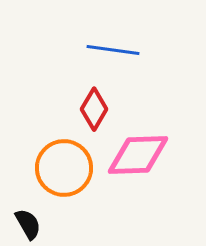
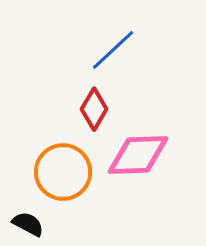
blue line: rotated 51 degrees counterclockwise
orange circle: moved 1 px left, 4 px down
black semicircle: rotated 32 degrees counterclockwise
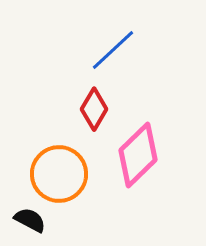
pink diamond: rotated 42 degrees counterclockwise
orange circle: moved 4 px left, 2 px down
black semicircle: moved 2 px right, 4 px up
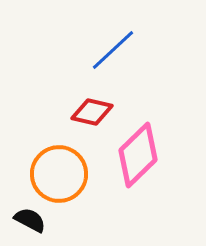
red diamond: moved 2 px left, 3 px down; rotated 72 degrees clockwise
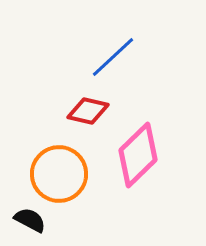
blue line: moved 7 px down
red diamond: moved 4 px left, 1 px up
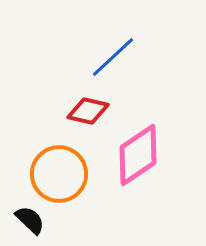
pink diamond: rotated 10 degrees clockwise
black semicircle: rotated 16 degrees clockwise
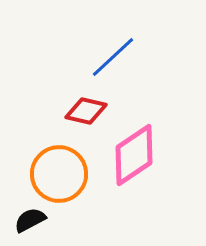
red diamond: moved 2 px left
pink diamond: moved 4 px left
black semicircle: rotated 72 degrees counterclockwise
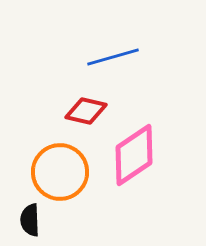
blue line: rotated 27 degrees clockwise
orange circle: moved 1 px right, 2 px up
black semicircle: rotated 64 degrees counterclockwise
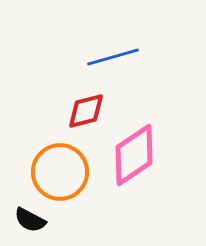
red diamond: rotated 27 degrees counterclockwise
black semicircle: rotated 60 degrees counterclockwise
